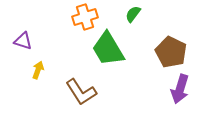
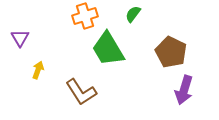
orange cross: moved 1 px up
purple triangle: moved 3 px left, 3 px up; rotated 42 degrees clockwise
purple arrow: moved 4 px right, 1 px down
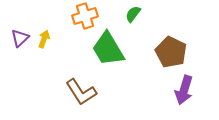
purple triangle: rotated 18 degrees clockwise
yellow arrow: moved 6 px right, 31 px up
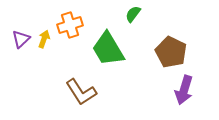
orange cross: moved 15 px left, 9 px down
purple triangle: moved 1 px right, 1 px down
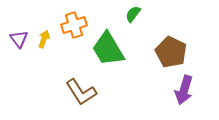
orange cross: moved 4 px right
purple triangle: moved 2 px left; rotated 24 degrees counterclockwise
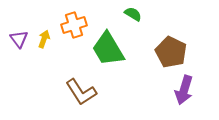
green semicircle: rotated 84 degrees clockwise
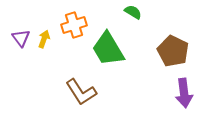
green semicircle: moved 2 px up
purple triangle: moved 2 px right, 1 px up
brown pentagon: moved 2 px right, 1 px up
purple arrow: moved 3 px down; rotated 24 degrees counterclockwise
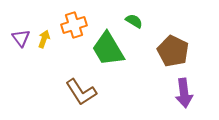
green semicircle: moved 1 px right, 9 px down
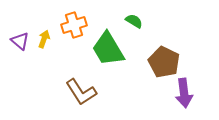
purple triangle: moved 1 px left, 3 px down; rotated 12 degrees counterclockwise
brown pentagon: moved 9 px left, 11 px down
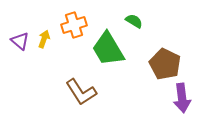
brown pentagon: moved 1 px right, 2 px down
purple arrow: moved 2 px left, 5 px down
